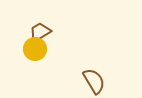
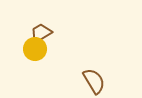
brown trapezoid: moved 1 px right, 1 px down
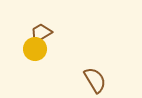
brown semicircle: moved 1 px right, 1 px up
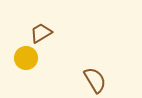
yellow circle: moved 9 px left, 9 px down
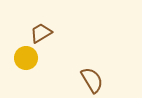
brown semicircle: moved 3 px left
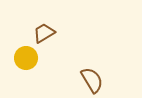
brown trapezoid: moved 3 px right
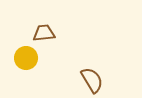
brown trapezoid: rotated 25 degrees clockwise
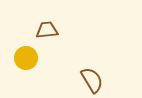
brown trapezoid: moved 3 px right, 3 px up
